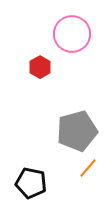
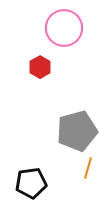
pink circle: moved 8 px left, 6 px up
orange line: rotated 25 degrees counterclockwise
black pentagon: rotated 20 degrees counterclockwise
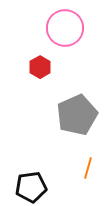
pink circle: moved 1 px right
gray pentagon: moved 16 px up; rotated 9 degrees counterclockwise
black pentagon: moved 4 px down
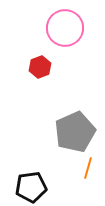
red hexagon: rotated 10 degrees clockwise
gray pentagon: moved 2 px left, 17 px down
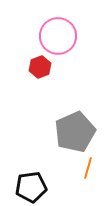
pink circle: moved 7 px left, 8 px down
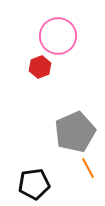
orange line: rotated 45 degrees counterclockwise
black pentagon: moved 3 px right, 3 px up
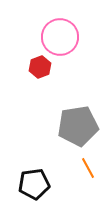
pink circle: moved 2 px right, 1 px down
gray pentagon: moved 3 px right, 6 px up; rotated 15 degrees clockwise
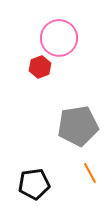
pink circle: moved 1 px left, 1 px down
orange line: moved 2 px right, 5 px down
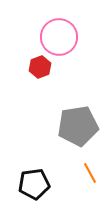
pink circle: moved 1 px up
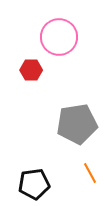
red hexagon: moved 9 px left, 3 px down; rotated 20 degrees clockwise
gray pentagon: moved 1 px left, 2 px up
